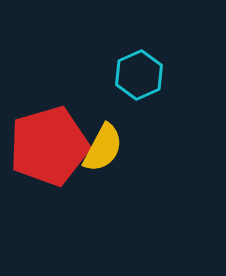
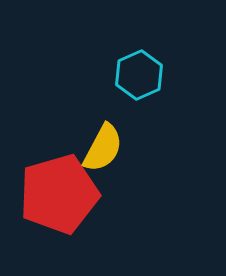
red pentagon: moved 10 px right, 48 px down
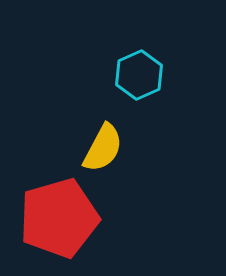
red pentagon: moved 24 px down
